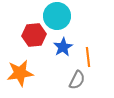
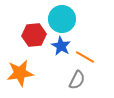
cyan circle: moved 5 px right, 3 px down
blue star: moved 2 px left, 1 px up; rotated 12 degrees counterclockwise
orange line: moved 3 px left; rotated 54 degrees counterclockwise
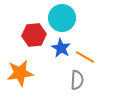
cyan circle: moved 1 px up
blue star: moved 2 px down
gray semicircle: rotated 24 degrees counterclockwise
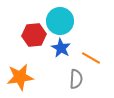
cyan circle: moved 2 px left, 3 px down
orange line: moved 6 px right, 1 px down
orange star: moved 4 px down
gray semicircle: moved 1 px left, 1 px up
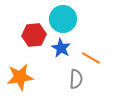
cyan circle: moved 3 px right, 2 px up
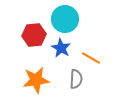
cyan circle: moved 2 px right
orange star: moved 16 px right, 3 px down
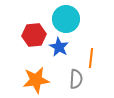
cyan circle: moved 1 px right
blue star: moved 2 px left, 1 px up
orange line: rotated 66 degrees clockwise
